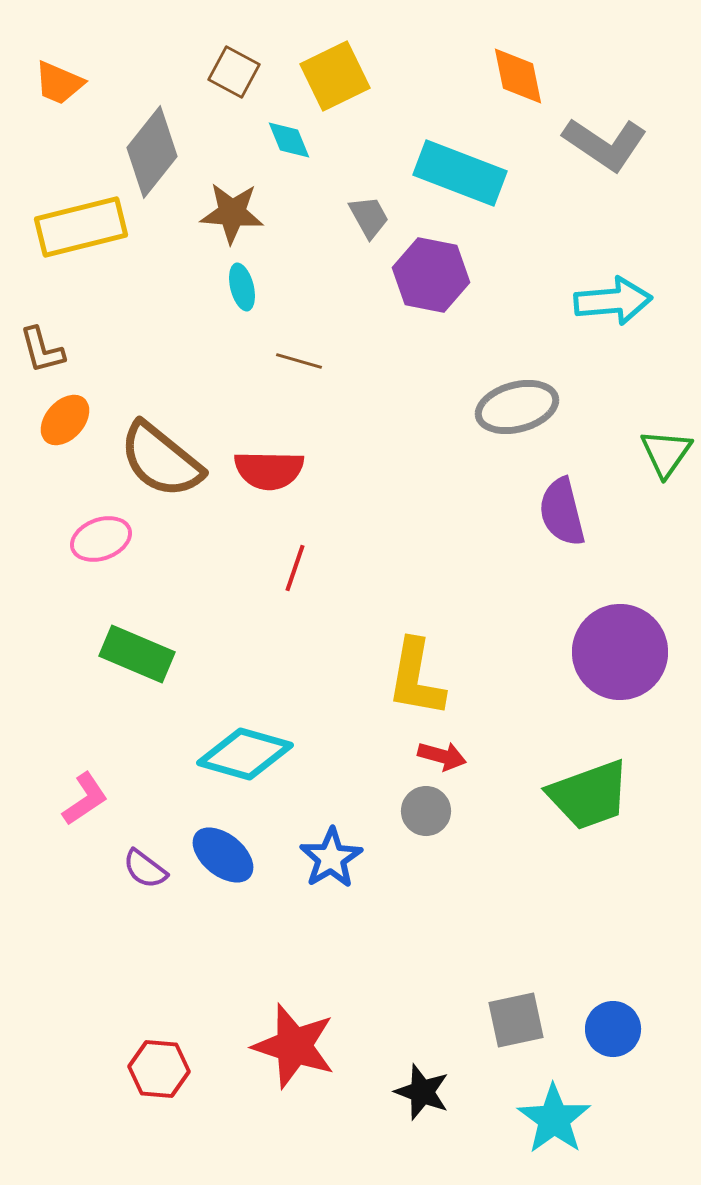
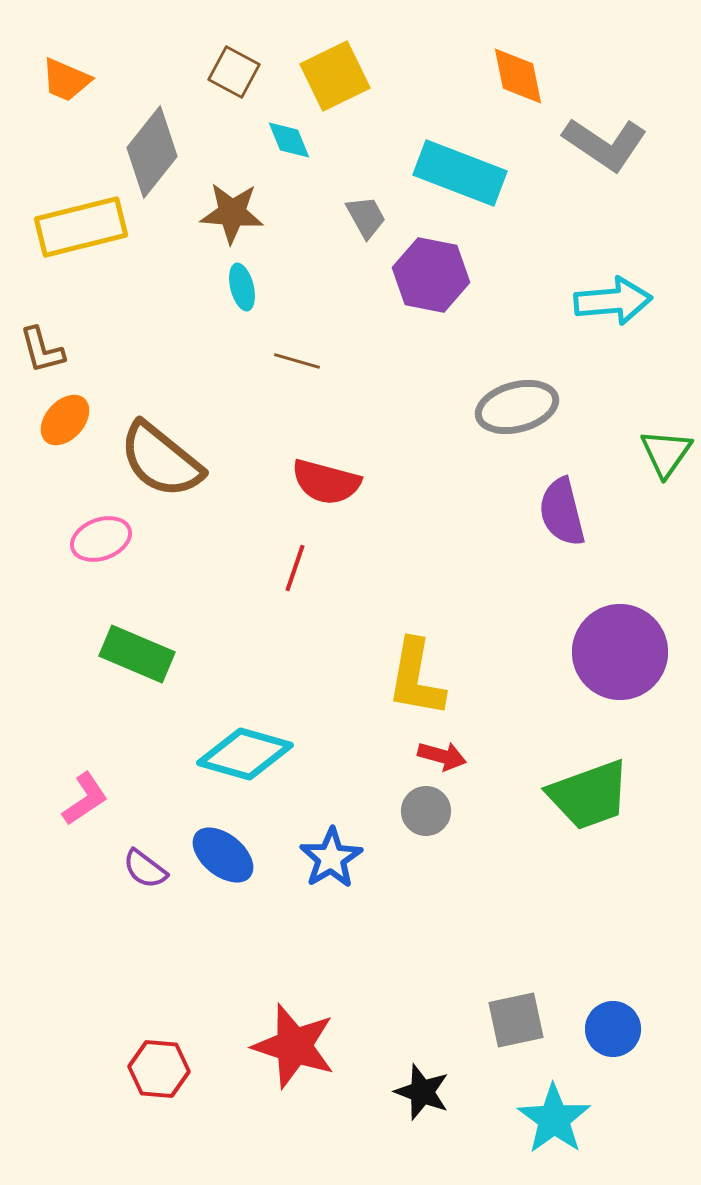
orange trapezoid at (59, 83): moved 7 px right, 3 px up
gray trapezoid at (369, 217): moved 3 px left
brown line at (299, 361): moved 2 px left
red semicircle at (269, 470): moved 57 px right, 12 px down; rotated 14 degrees clockwise
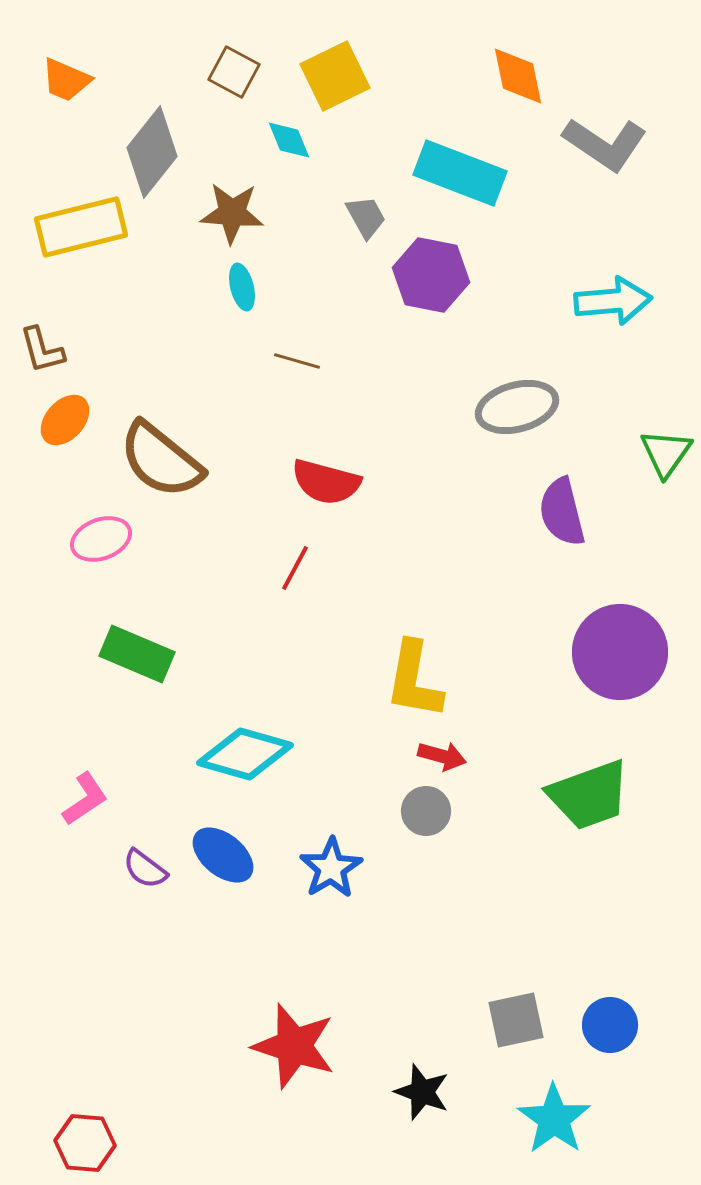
red line at (295, 568): rotated 9 degrees clockwise
yellow L-shape at (416, 678): moved 2 px left, 2 px down
blue star at (331, 858): moved 10 px down
blue circle at (613, 1029): moved 3 px left, 4 px up
red hexagon at (159, 1069): moved 74 px left, 74 px down
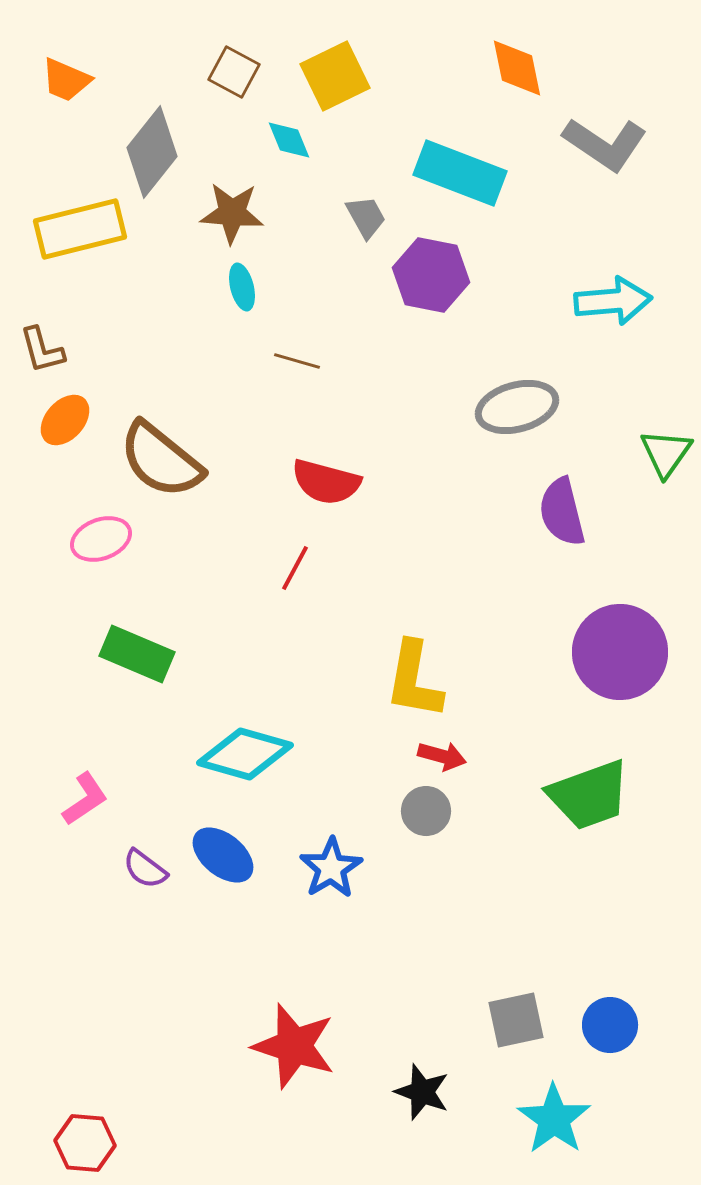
orange diamond at (518, 76): moved 1 px left, 8 px up
yellow rectangle at (81, 227): moved 1 px left, 2 px down
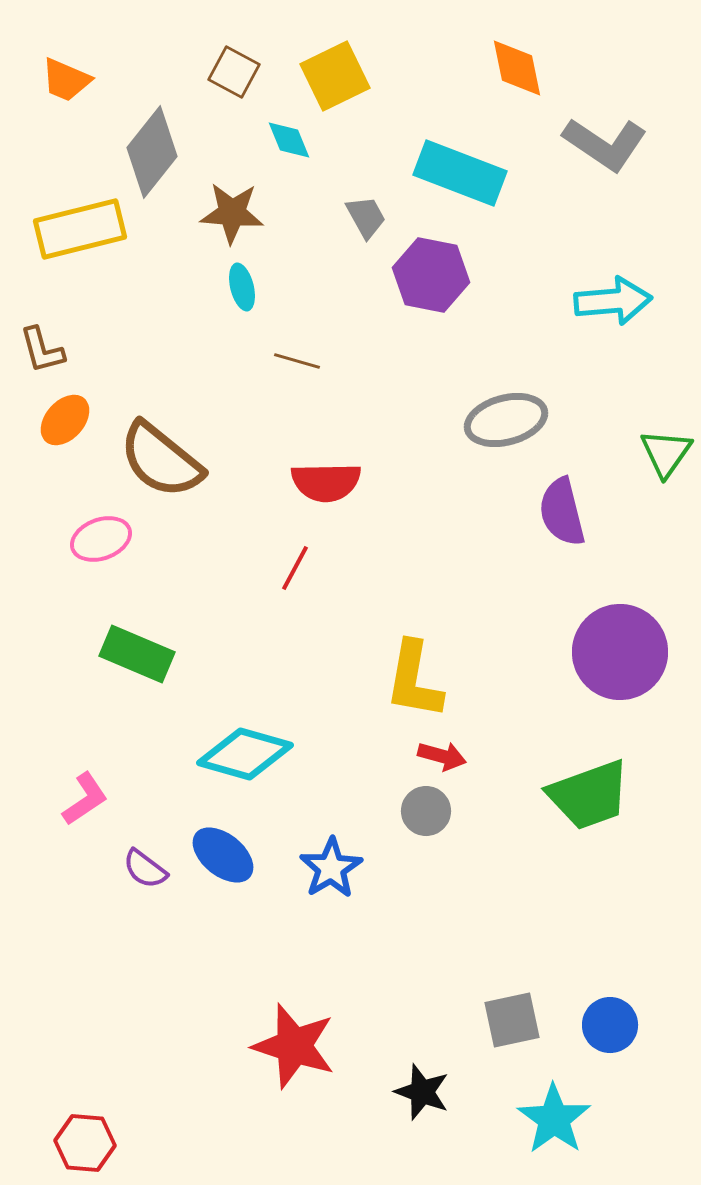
gray ellipse at (517, 407): moved 11 px left, 13 px down
red semicircle at (326, 482): rotated 16 degrees counterclockwise
gray square at (516, 1020): moved 4 px left
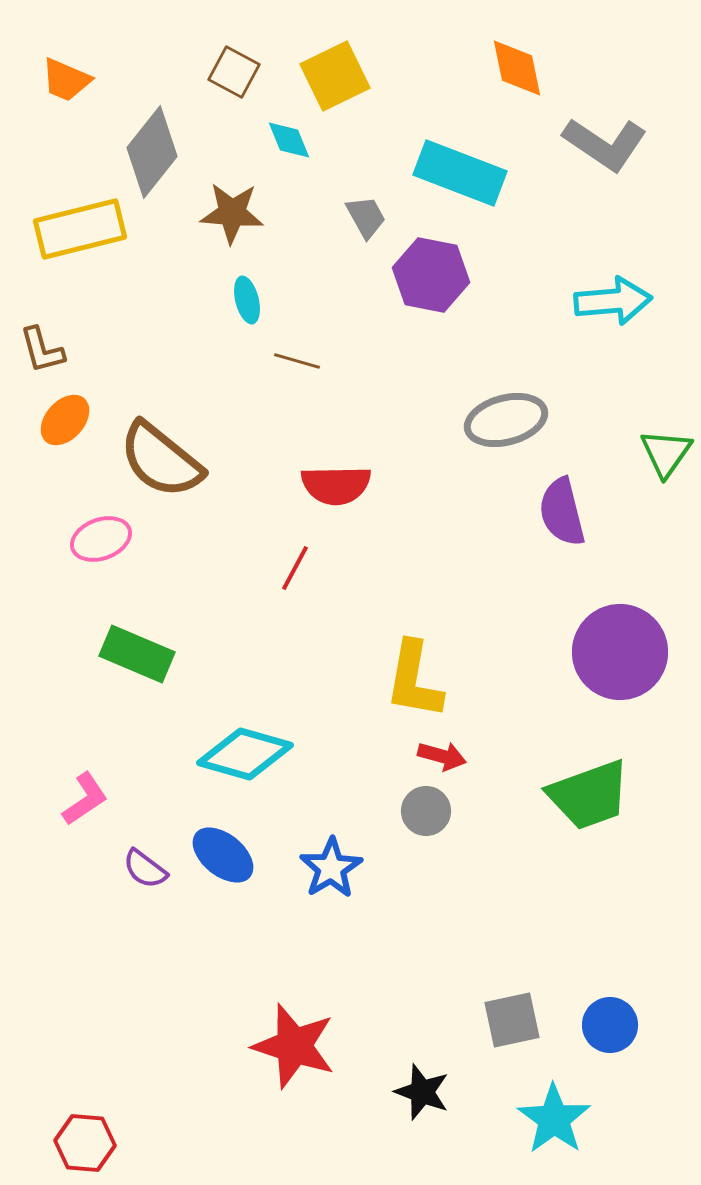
cyan ellipse at (242, 287): moved 5 px right, 13 px down
red semicircle at (326, 482): moved 10 px right, 3 px down
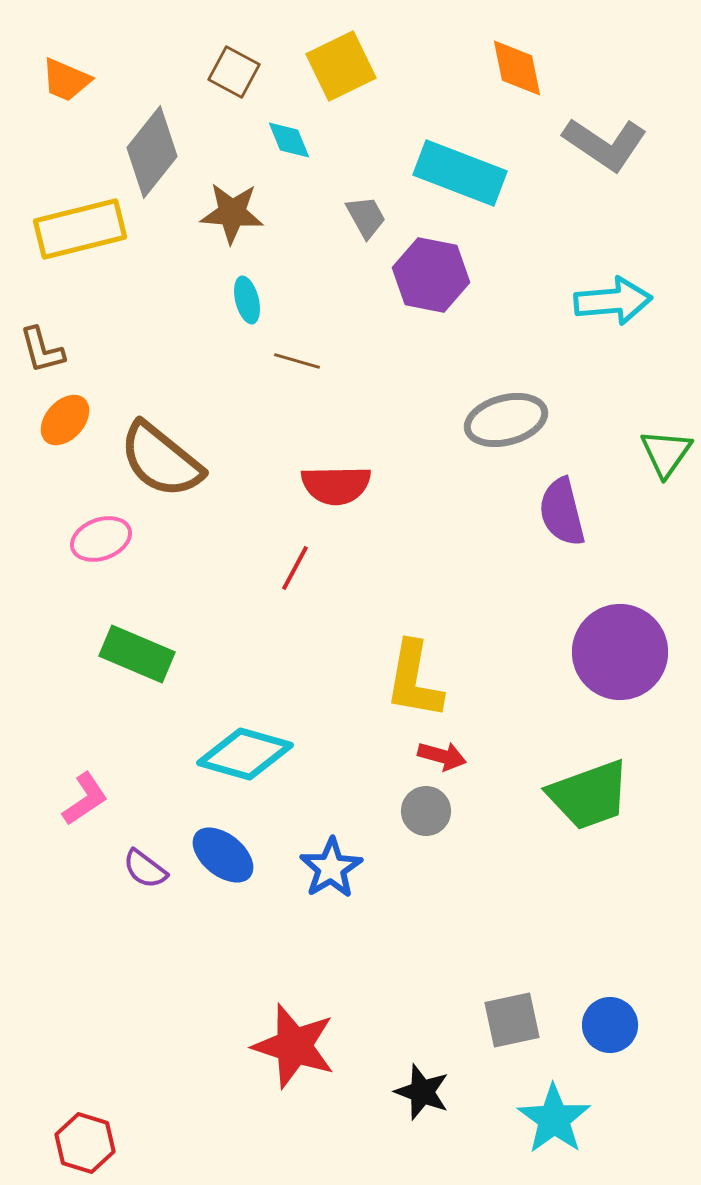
yellow square at (335, 76): moved 6 px right, 10 px up
red hexagon at (85, 1143): rotated 12 degrees clockwise
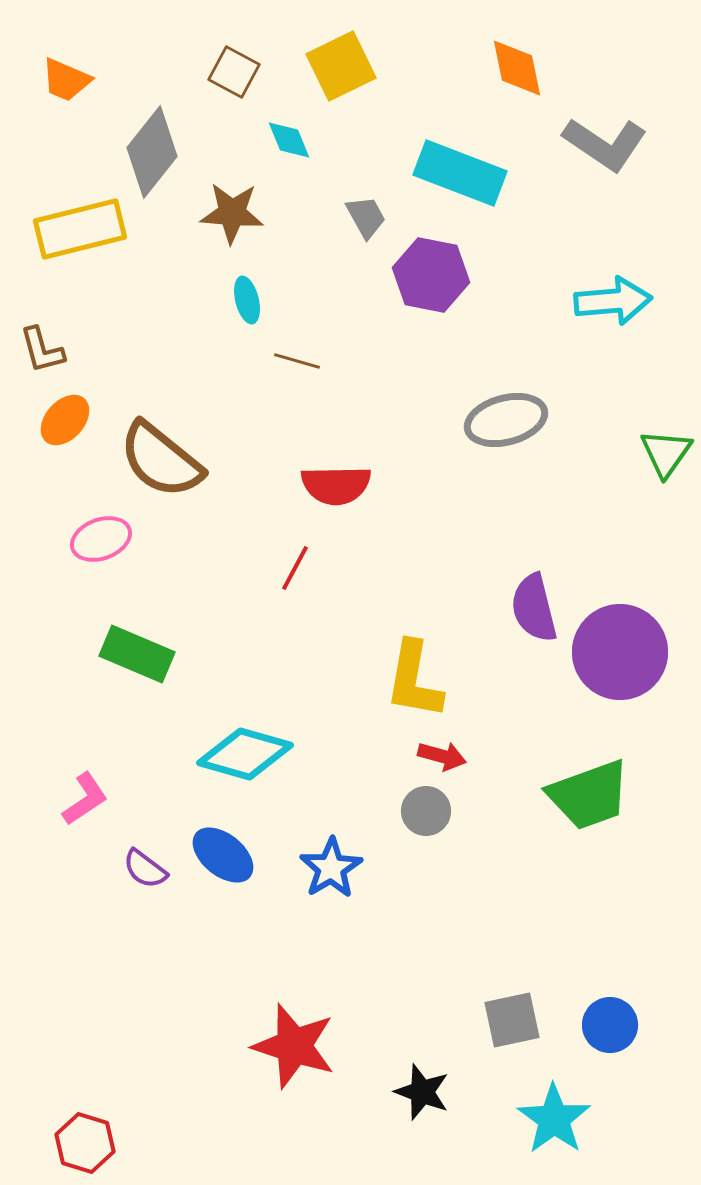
purple semicircle at (562, 512): moved 28 px left, 96 px down
